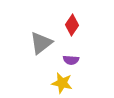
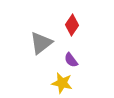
purple semicircle: rotated 49 degrees clockwise
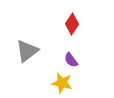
red diamond: moved 1 px up
gray triangle: moved 14 px left, 8 px down
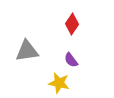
gray triangle: rotated 30 degrees clockwise
yellow star: moved 3 px left
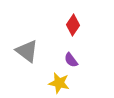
red diamond: moved 1 px right, 1 px down
gray triangle: rotated 45 degrees clockwise
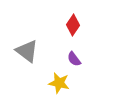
purple semicircle: moved 3 px right, 1 px up
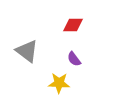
red diamond: rotated 55 degrees clockwise
yellow star: rotated 10 degrees counterclockwise
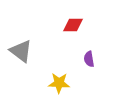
gray triangle: moved 6 px left
purple semicircle: moved 15 px right; rotated 28 degrees clockwise
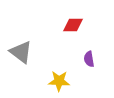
gray triangle: moved 1 px down
yellow star: moved 2 px up
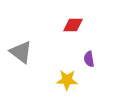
yellow star: moved 8 px right, 1 px up
